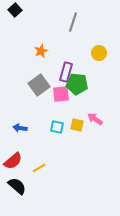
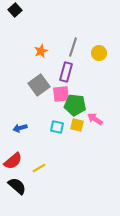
gray line: moved 25 px down
green pentagon: moved 2 px left, 21 px down
blue arrow: rotated 24 degrees counterclockwise
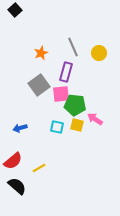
gray line: rotated 42 degrees counterclockwise
orange star: moved 2 px down
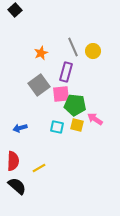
yellow circle: moved 6 px left, 2 px up
red semicircle: rotated 48 degrees counterclockwise
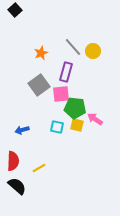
gray line: rotated 18 degrees counterclockwise
green pentagon: moved 3 px down
blue arrow: moved 2 px right, 2 px down
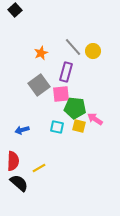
yellow square: moved 2 px right, 1 px down
black semicircle: moved 2 px right, 3 px up
